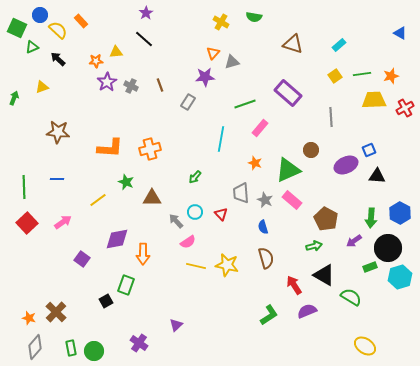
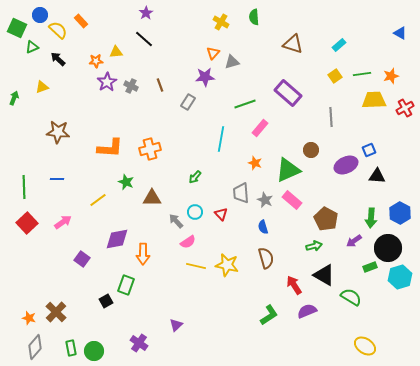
green semicircle at (254, 17): rotated 77 degrees clockwise
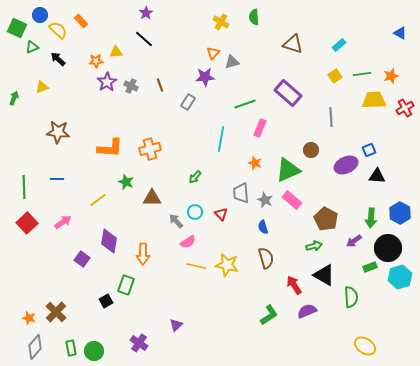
pink rectangle at (260, 128): rotated 18 degrees counterclockwise
purple diamond at (117, 239): moved 8 px left, 2 px down; rotated 70 degrees counterclockwise
green semicircle at (351, 297): rotated 55 degrees clockwise
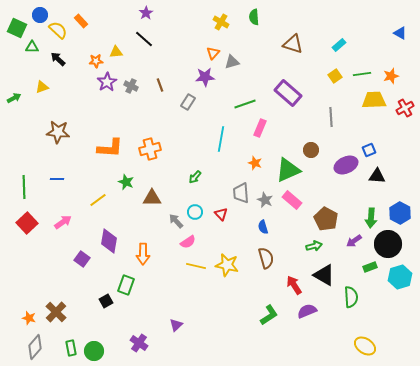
green triangle at (32, 47): rotated 24 degrees clockwise
green arrow at (14, 98): rotated 40 degrees clockwise
black circle at (388, 248): moved 4 px up
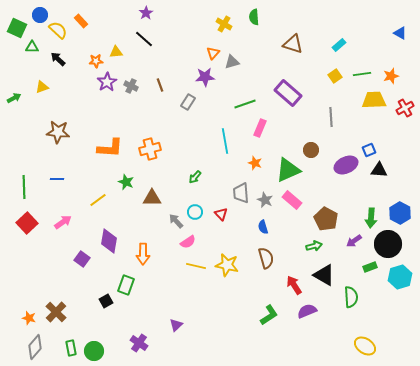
yellow cross at (221, 22): moved 3 px right, 2 px down
cyan line at (221, 139): moved 4 px right, 2 px down; rotated 20 degrees counterclockwise
black triangle at (377, 176): moved 2 px right, 6 px up
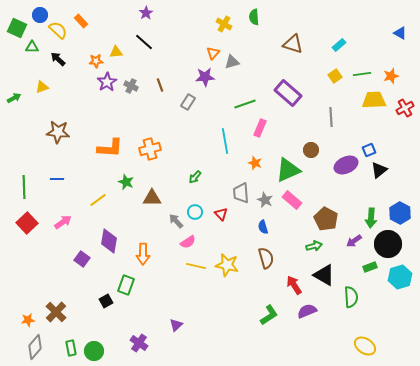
black line at (144, 39): moved 3 px down
black triangle at (379, 170): rotated 42 degrees counterclockwise
orange star at (29, 318): moved 1 px left, 2 px down; rotated 24 degrees counterclockwise
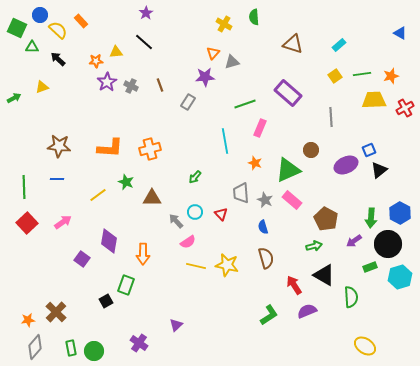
brown star at (58, 132): moved 1 px right, 14 px down
yellow line at (98, 200): moved 5 px up
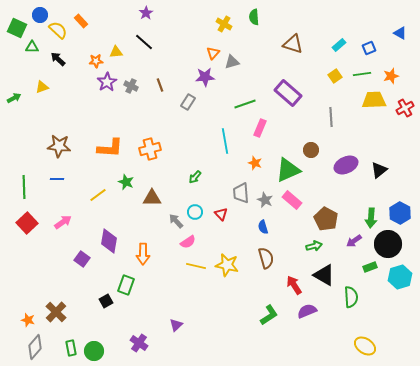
blue square at (369, 150): moved 102 px up
orange star at (28, 320): rotated 24 degrees clockwise
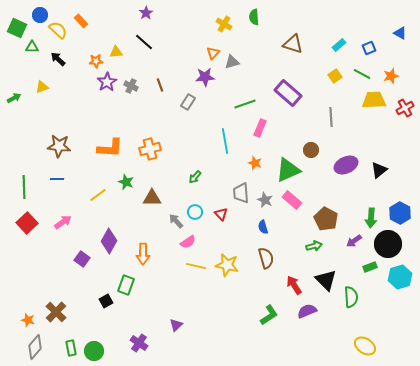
green line at (362, 74): rotated 36 degrees clockwise
purple diamond at (109, 241): rotated 20 degrees clockwise
black triangle at (324, 275): moved 2 px right, 5 px down; rotated 15 degrees clockwise
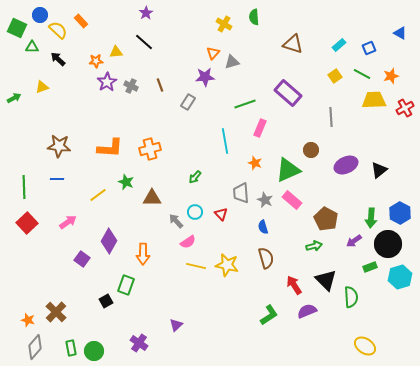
pink arrow at (63, 222): moved 5 px right
